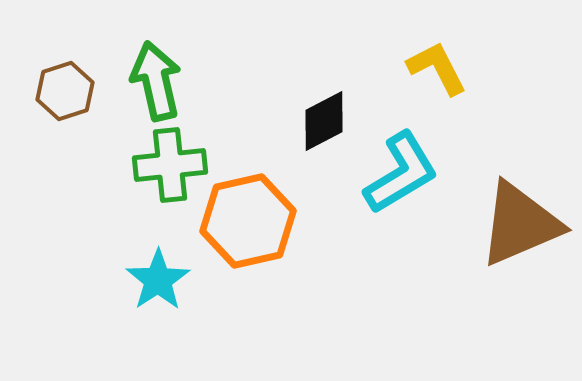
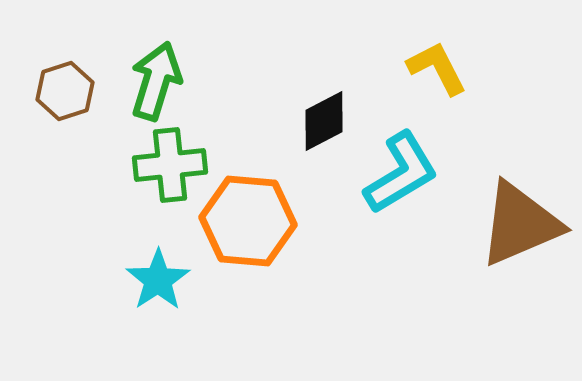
green arrow: rotated 30 degrees clockwise
orange hexagon: rotated 18 degrees clockwise
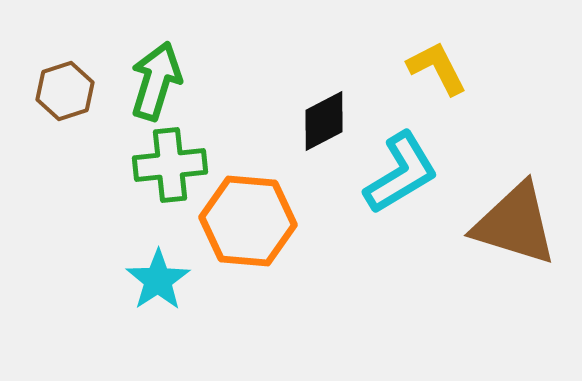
brown triangle: moved 5 px left; rotated 40 degrees clockwise
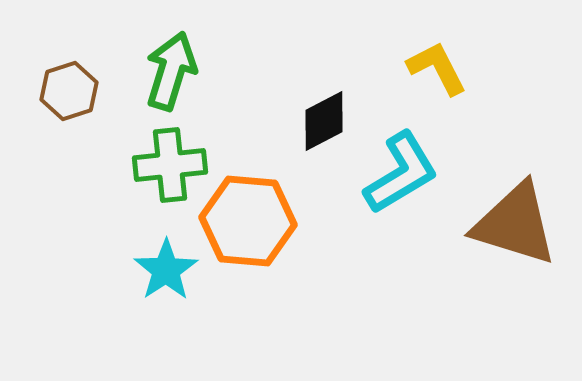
green arrow: moved 15 px right, 10 px up
brown hexagon: moved 4 px right
cyan star: moved 8 px right, 10 px up
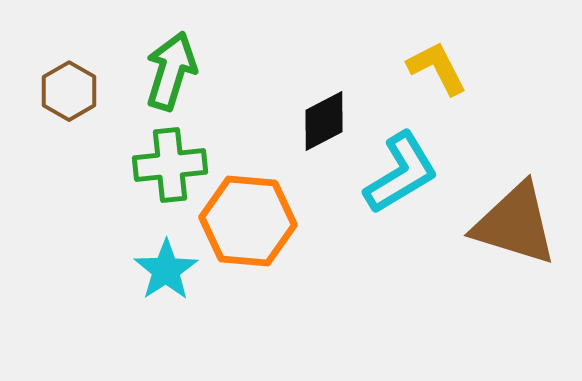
brown hexagon: rotated 12 degrees counterclockwise
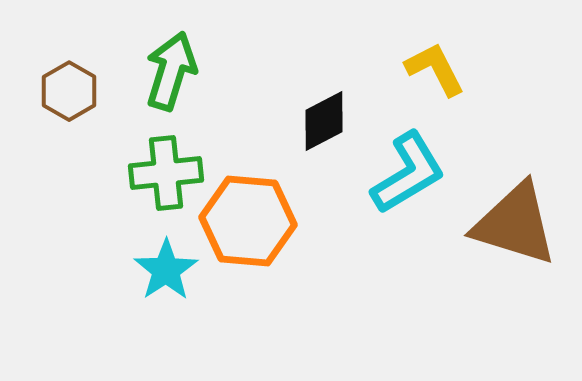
yellow L-shape: moved 2 px left, 1 px down
green cross: moved 4 px left, 8 px down
cyan L-shape: moved 7 px right
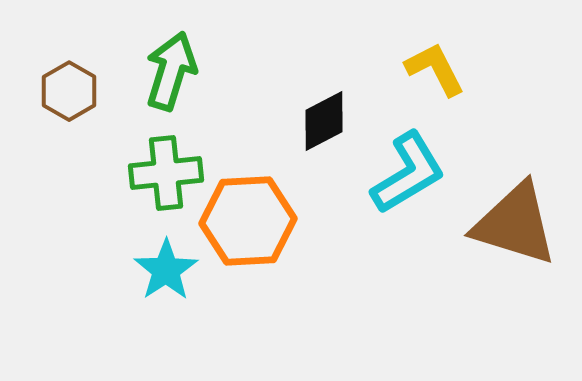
orange hexagon: rotated 8 degrees counterclockwise
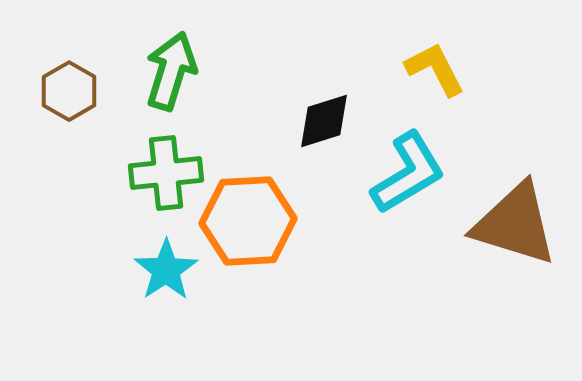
black diamond: rotated 10 degrees clockwise
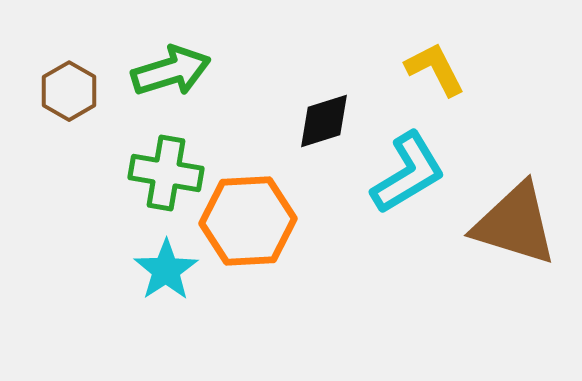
green arrow: rotated 56 degrees clockwise
green cross: rotated 16 degrees clockwise
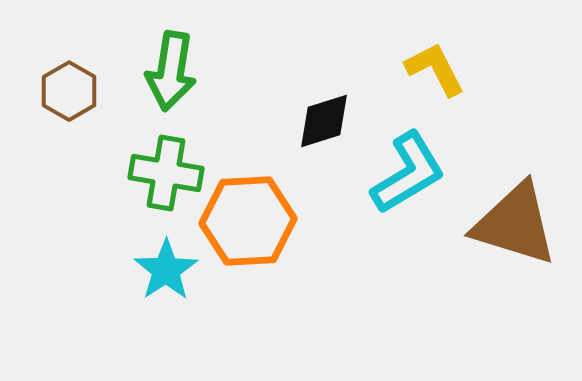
green arrow: rotated 116 degrees clockwise
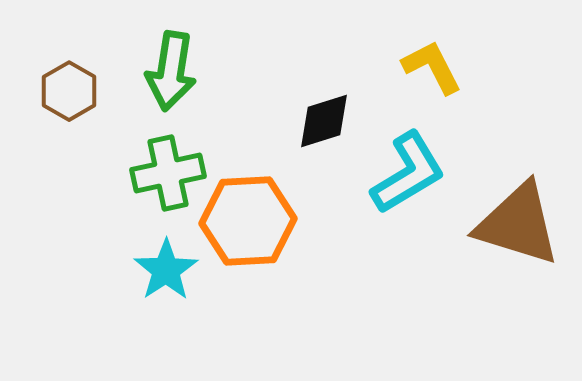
yellow L-shape: moved 3 px left, 2 px up
green cross: moved 2 px right; rotated 22 degrees counterclockwise
brown triangle: moved 3 px right
